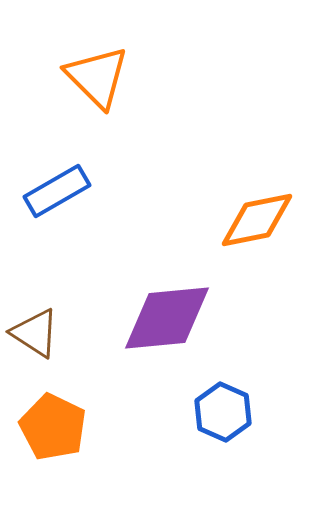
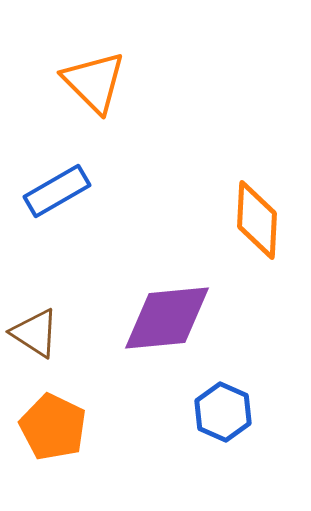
orange triangle: moved 3 px left, 5 px down
orange diamond: rotated 76 degrees counterclockwise
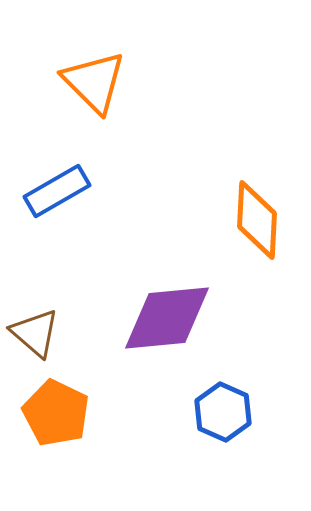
brown triangle: rotated 8 degrees clockwise
orange pentagon: moved 3 px right, 14 px up
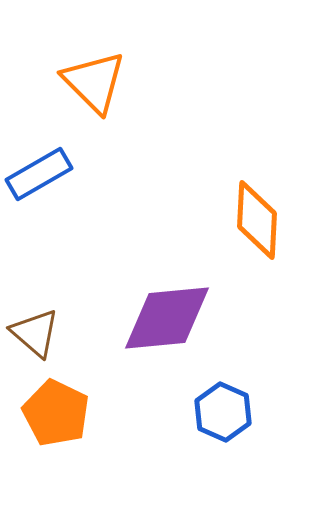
blue rectangle: moved 18 px left, 17 px up
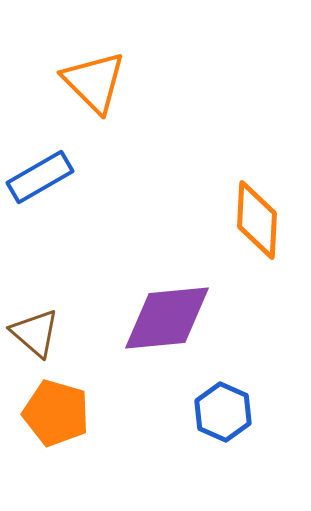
blue rectangle: moved 1 px right, 3 px down
orange pentagon: rotated 10 degrees counterclockwise
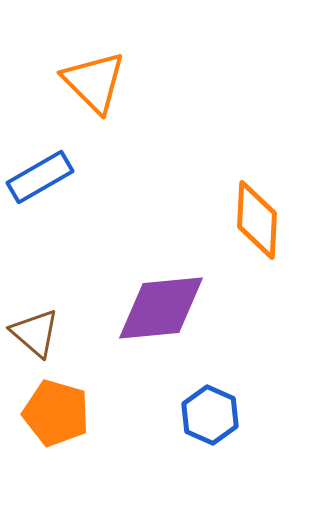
purple diamond: moved 6 px left, 10 px up
blue hexagon: moved 13 px left, 3 px down
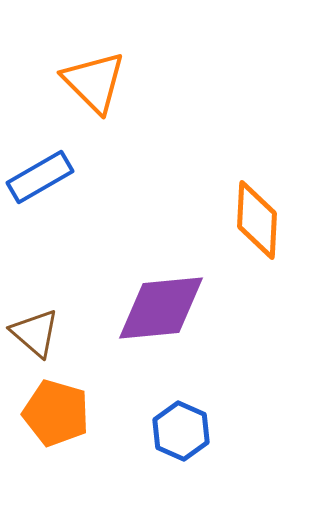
blue hexagon: moved 29 px left, 16 px down
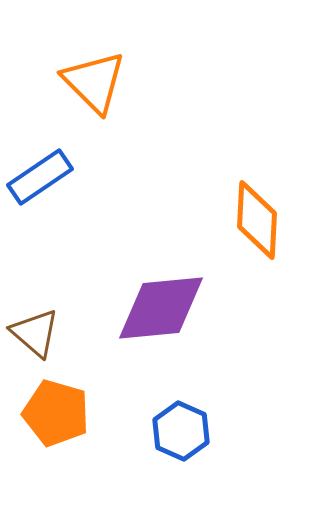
blue rectangle: rotated 4 degrees counterclockwise
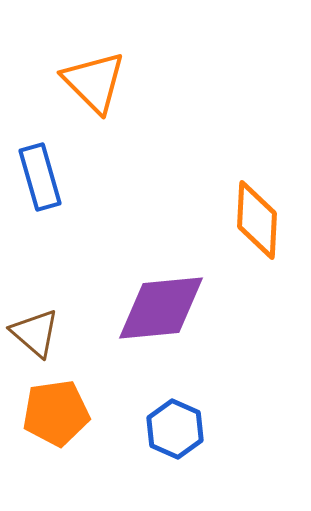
blue rectangle: rotated 72 degrees counterclockwise
orange pentagon: rotated 24 degrees counterclockwise
blue hexagon: moved 6 px left, 2 px up
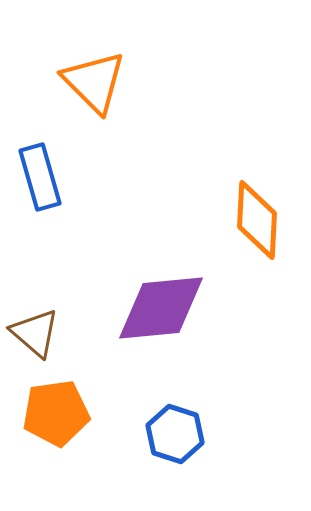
blue hexagon: moved 5 px down; rotated 6 degrees counterclockwise
